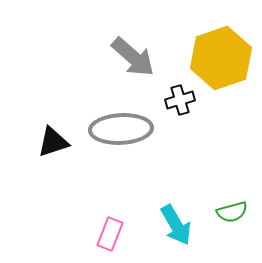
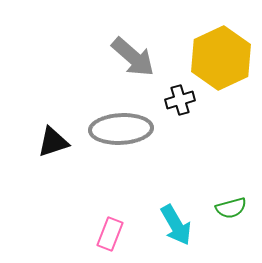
yellow hexagon: rotated 6 degrees counterclockwise
green semicircle: moved 1 px left, 4 px up
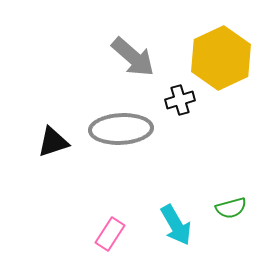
pink rectangle: rotated 12 degrees clockwise
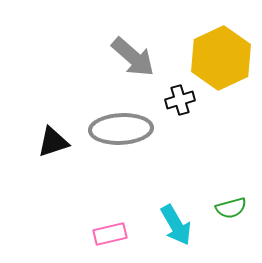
pink rectangle: rotated 44 degrees clockwise
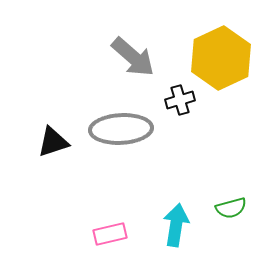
cyan arrow: rotated 141 degrees counterclockwise
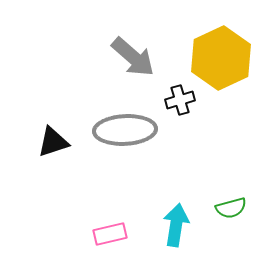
gray ellipse: moved 4 px right, 1 px down
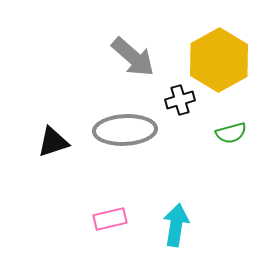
yellow hexagon: moved 2 px left, 2 px down; rotated 4 degrees counterclockwise
green semicircle: moved 75 px up
pink rectangle: moved 15 px up
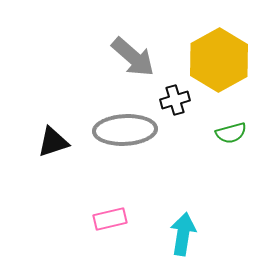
black cross: moved 5 px left
cyan arrow: moved 7 px right, 9 px down
